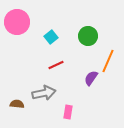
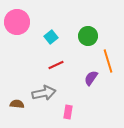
orange line: rotated 40 degrees counterclockwise
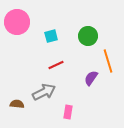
cyan square: moved 1 px up; rotated 24 degrees clockwise
gray arrow: moved 1 px up; rotated 15 degrees counterclockwise
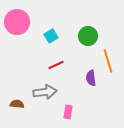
cyan square: rotated 16 degrees counterclockwise
purple semicircle: rotated 42 degrees counterclockwise
gray arrow: moved 1 px right; rotated 20 degrees clockwise
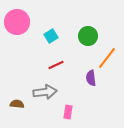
orange line: moved 1 px left, 3 px up; rotated 55 degrees clockwise
